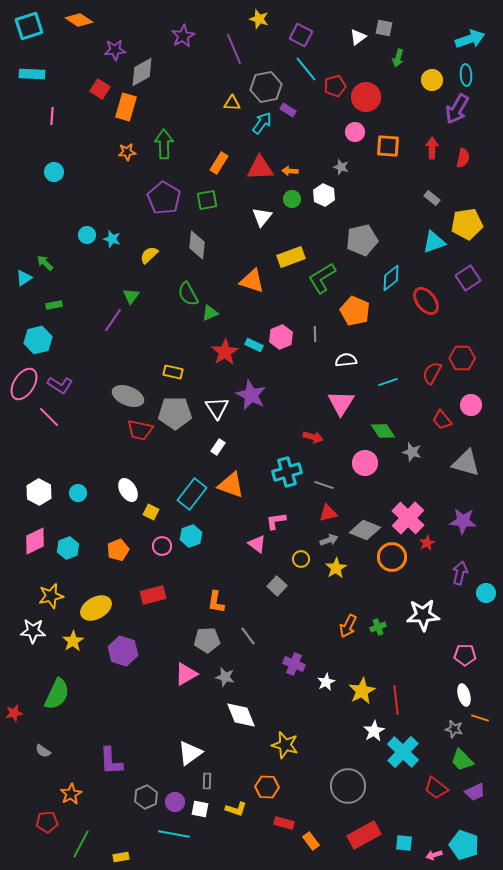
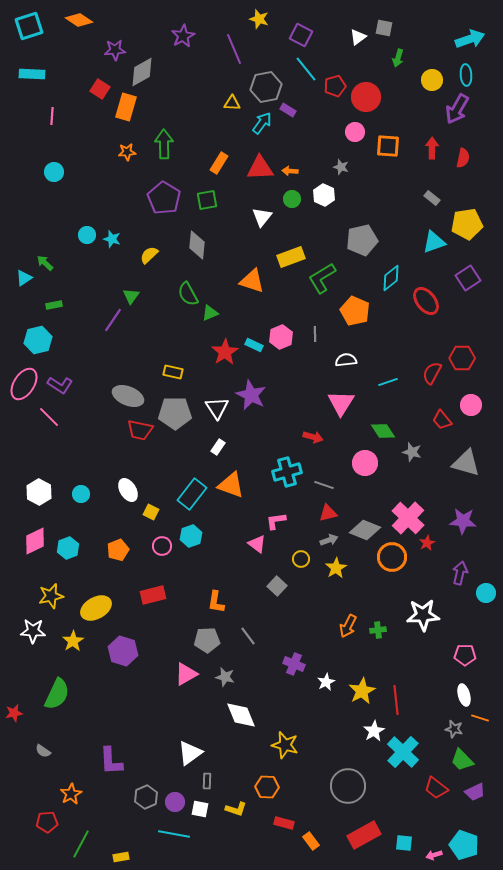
cyan circle at (78, 493): moved 3 px right, 1 px down
green cross at (378, 627): moved 3 px down; rotated 14 degrees clockwise
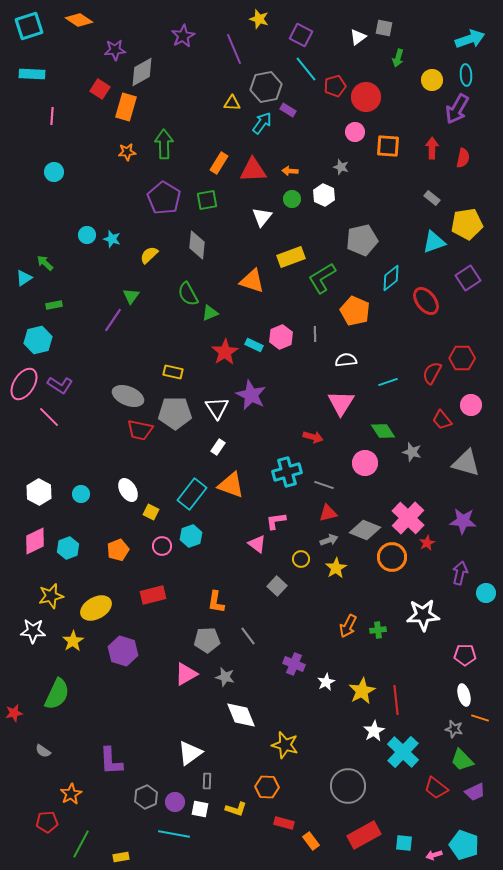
red triangle at (260, 168): moved 7 px left, 2 px down
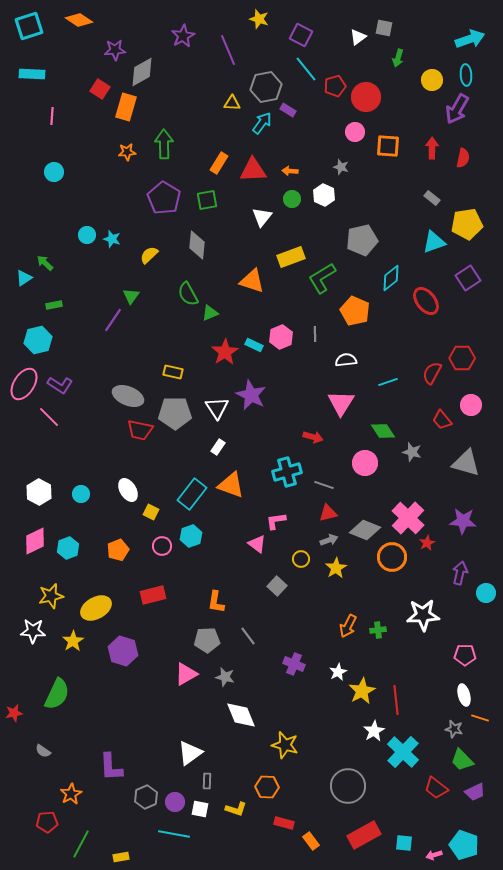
purple line at (234, 49): moved 6 px left, 1 px down
white star at (326, 682): moved 12 px right, 10 px up
purple L-shape at (111, 761): moved 6 px down
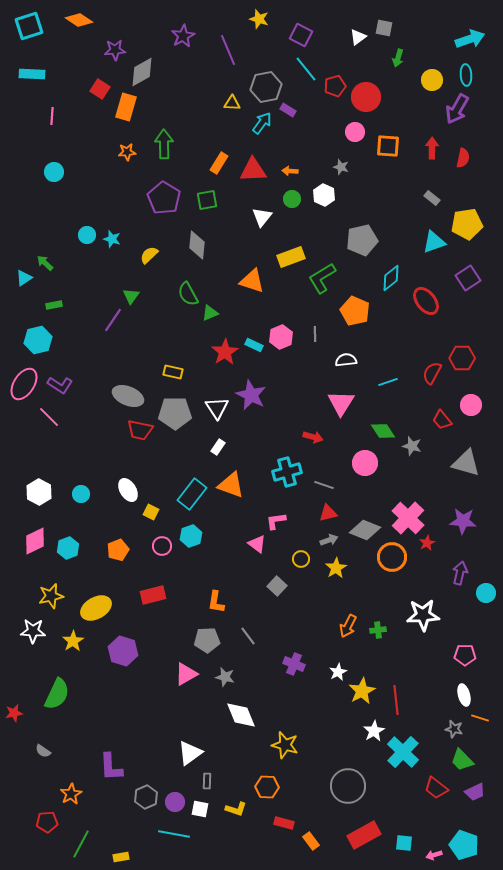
gray star at (412, 452): moved 6 px up
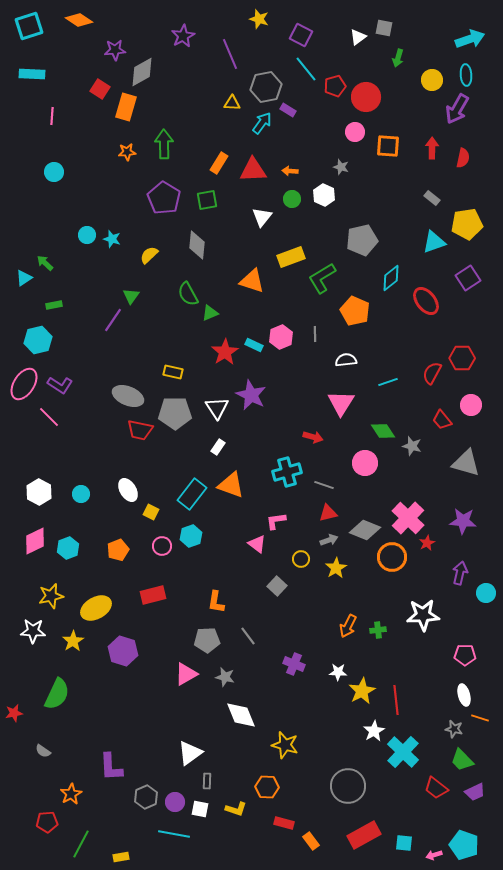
purple line at (228, 50): moved 2 px right, 4 px down
white star at (338, 672): rotated 30 degrees clockwise
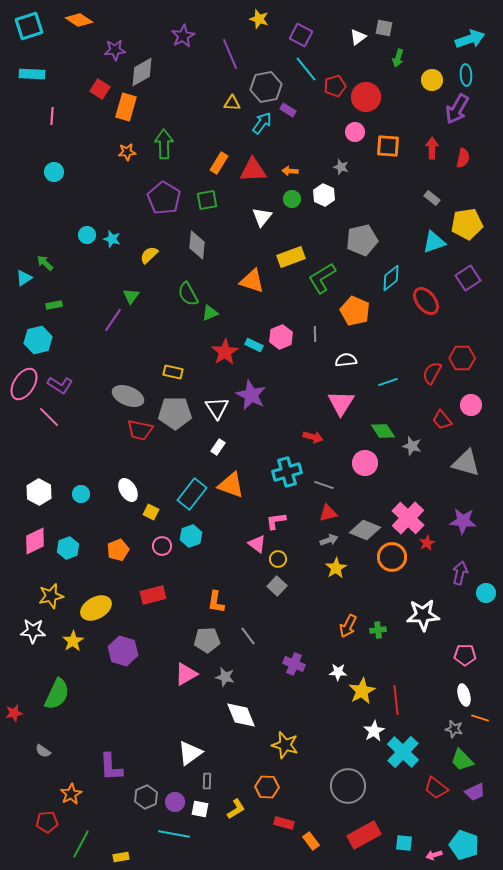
yellow circle at (301, 559): moved 23 px left
yellow L-shape at (236, 809): rotated 50 degrees counterclockwise
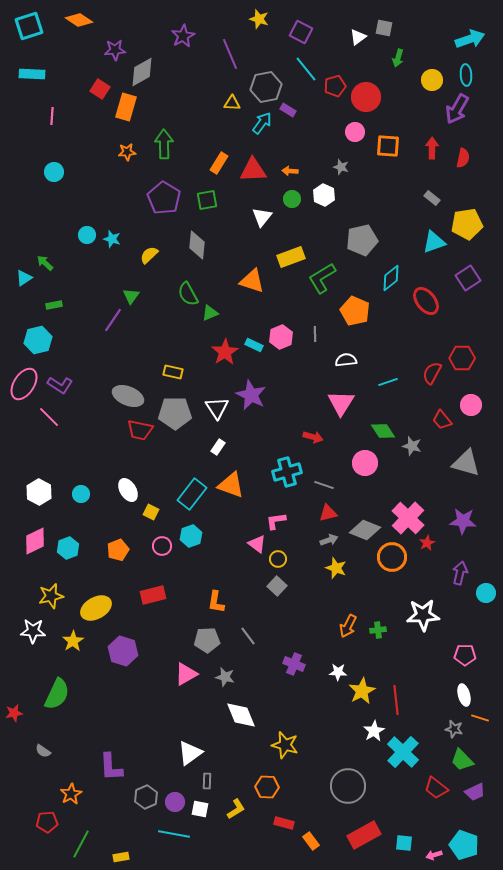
purple square at (301, 35): moved 3 px up
yellow star at (336, 568): rotated 20 degrees counterclockwise
